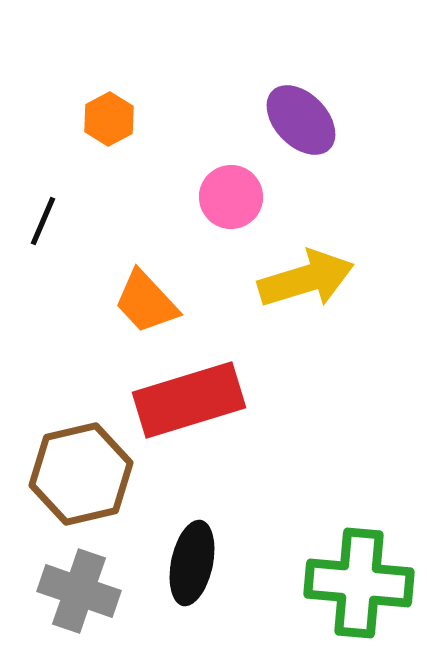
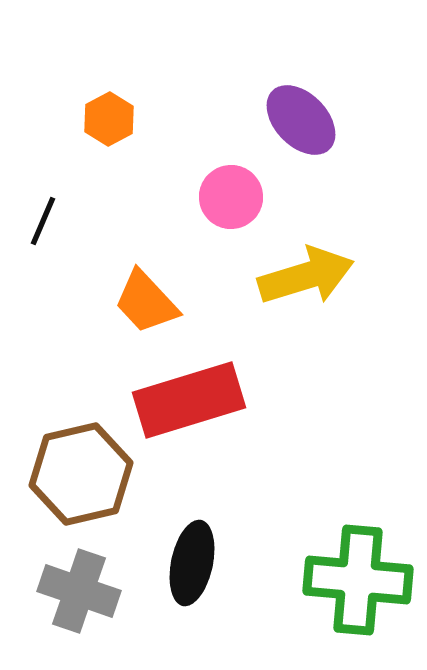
yellow arrow: moved 3 px up
green cross: moved 1 px left, 3 px up
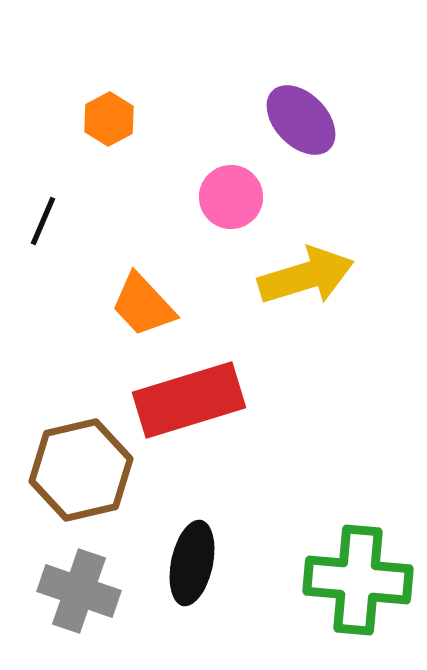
orange trapezoid: moved 3 px left, 3 px down
brown hexagon: moved 4 px up
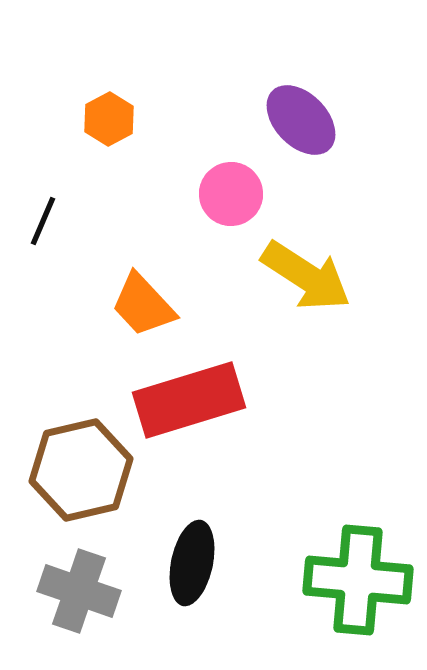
pink circle: moved 3 px up
yellow arrow: rotated 50 degrees clockwise
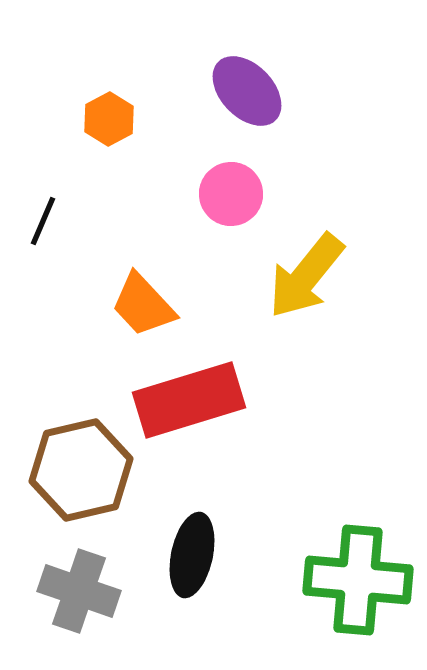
purple ellipse: moved 54 px left, 29 px up
yellow arrow: rotated 96 degrees clockwise
black ellipse: moved 8 px up
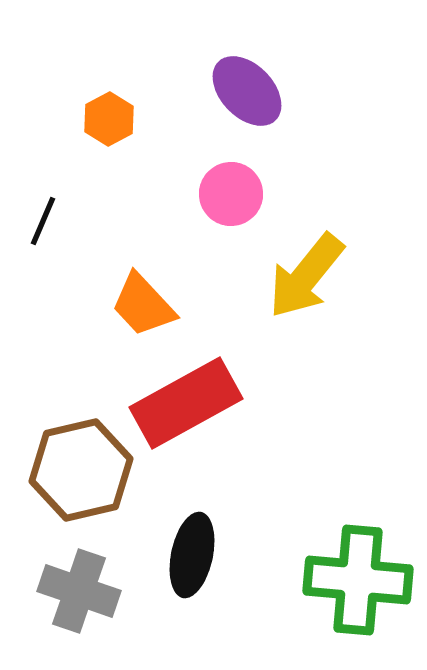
red rectangle: moved 3 px left, 3 px down; rotated 12 degrees counterclockwise
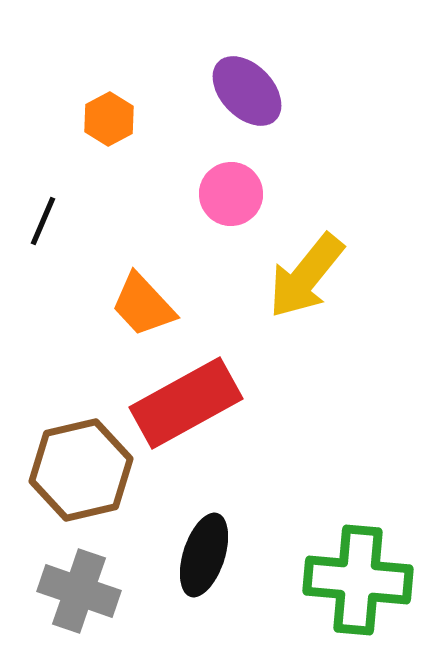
black ellipse: moved 12 px right; rotated 6 degrees clockwise
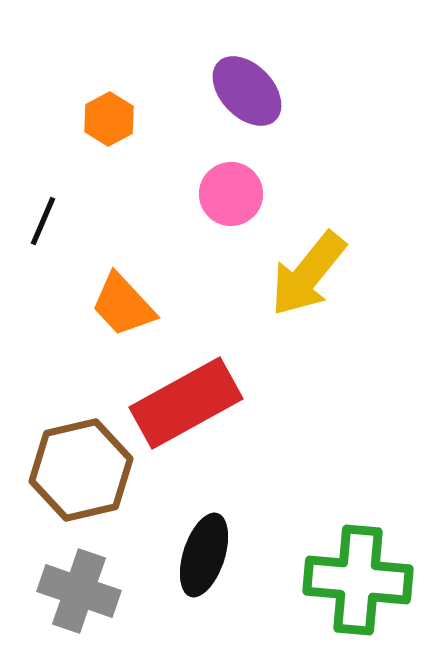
yellow arrow: moved 2 px right, 2 px up
orange trapezoid: moved 20 px left
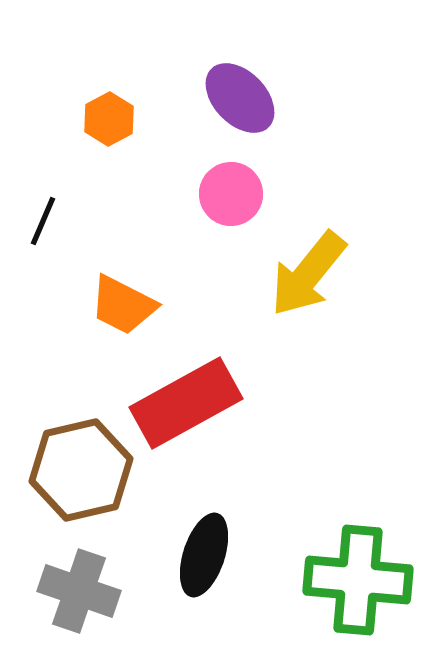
purple ellipse: moved 7 px left, 7 px down
orange trapezoid: rotated 20 degrees counterclockwise
